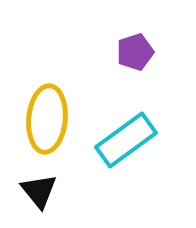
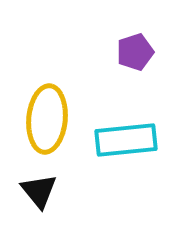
cyan rectangle: rotated 30 degrees clockwise
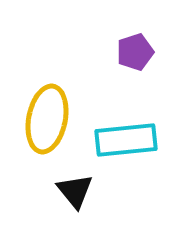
yellow ellipse: rotated 6 degrees clockwise
black triangle: moved 36 px right
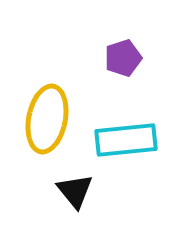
purple pentagon: moved 12 px left, 6 px down
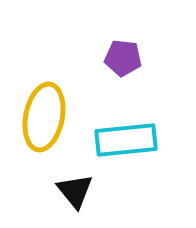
purple pentagon: rotated 24 degrees clockwise
yellow ellipse: moved 3 px left, 2 px up
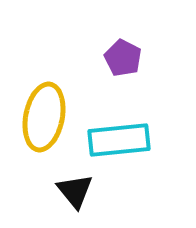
purple pentagon: rotated 21 degrees clockwise
cyan rectangle: moved 7 px left
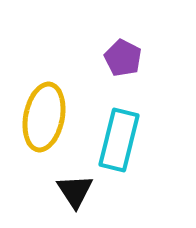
cyan rectangle: rotated 70 degrees counterclockwise
black triangle: rotated 6 degrees clockwise
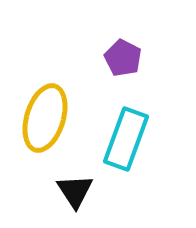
yellow ellipse: moved 1 px right, 1 px down; rotated 6 degrees clockwise
cyan rectangle: moved 7 px right, 1 px up; rotated 6 degrees clockwise
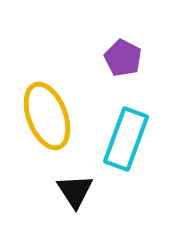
yellow ellipse: moved 2 px right, 2 px up; rotated 38 degrees counterclockwise
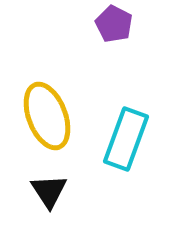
purple pentagon: moved 9 px left, 34 px up
black triangle: moved 26 px left
